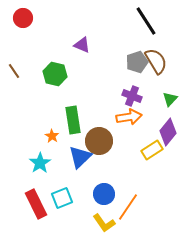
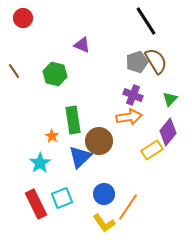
purple cross: moved 1 px right, 1 px up
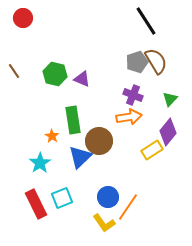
purple triangle: moved 34 px down
blue circle: moved 4 px right, 3 px down
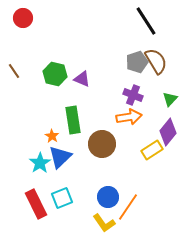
brown circle: moved 3 px right, 3 px down
blue triangle: moved 20 px left
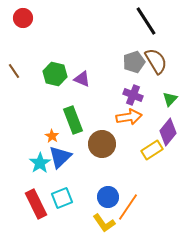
gray pentagon: moved 3 px left
green rectangle: rotated 12 degrees counterclockwise
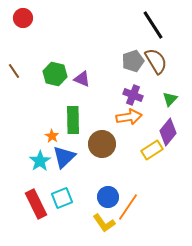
black line: moved 7 px right, 4 px down
gray pentagon: moved 1 px left, 1 px up
green rectangle: rotated 20 degrees clockwise
blue triangle: moved 4 px right
cyan star: moved 2 px up
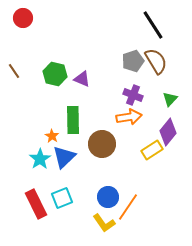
cyan star: moved 2 px up
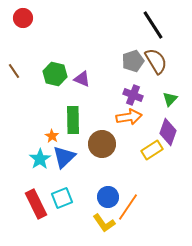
purple diamond: rotated 20 degrees counterclockwise
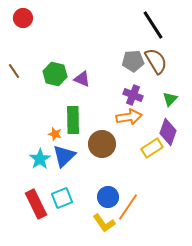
gray pentagon: rotated 15 degrees clockwise
orange star: moved 3 px right, 2 px up; rotated 16 degrees counterclockwise
yellow rectangle: moved 2 px up
blue triangle: moved 1 px up
